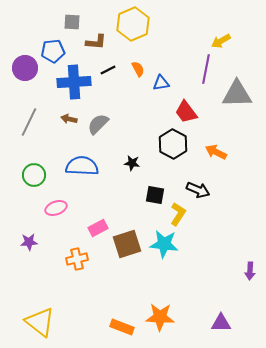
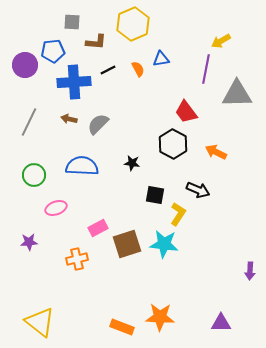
purple circle: moved 3 px up
blue triangle: moved 24 px up
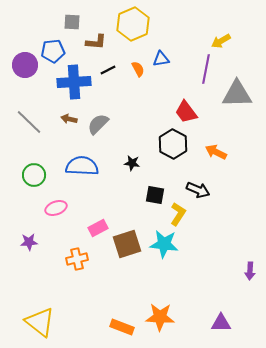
gray line: rotated 72 degrees counterclockwise
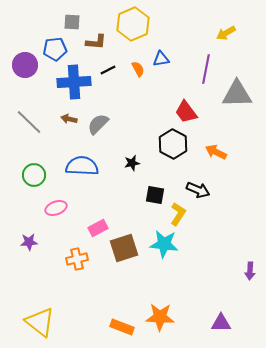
yellow arrow: moved 5 px right, 8 px up
blue pentagon: moved 2 px right, 2 px up
black star: rotated 21 degrees counterclockwise
brown square: moved 3 px left, 4 px down
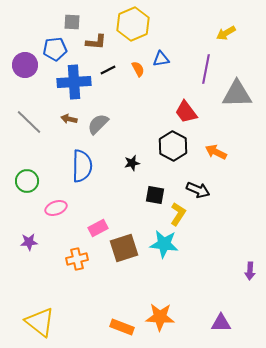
black hexagon: moved 2 px down
blue semicircle: rotated 88 degrees clockwise
green circle: moved 7 px left, 6 px down
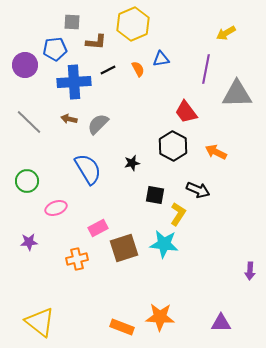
blue semicircle: moved 6 px right, 3 px down; rotated 32 degrees counterclockwise
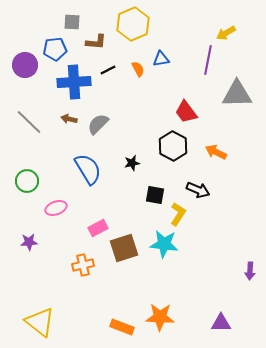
purple line: moved 2 px right, 9 px up
orange cross: moved 6 px right, 6 px down
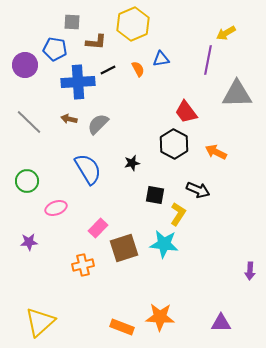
blue pentagon: rotated 15 degrees clockwise
blue cross: moved 4 px right
black hexagon: moved 1 px right, 2 px up
pink rectangle: rotated 18 degrees counterclockwise
yellow triangle: rotated 40 degrees clockwise
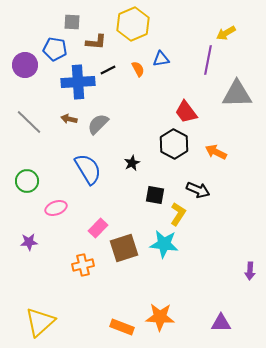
black star: rotated 14 degrees counterclockwise
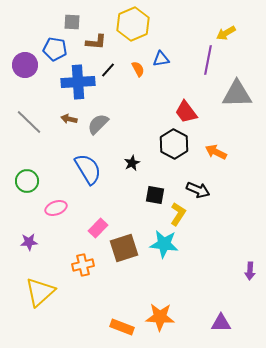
black line: rotated 21 degrees counterclockwise
yellow triangle: moved 30 px up
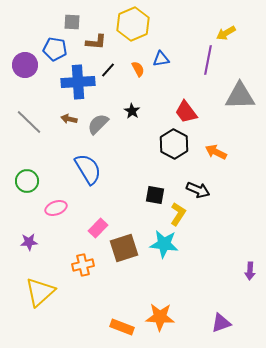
gray triangle: moved 3 px right, 2 px down
black star: moved 52 px up; rotated 14 degrees counterclockwise
purple triangle: rotated 20 degrees counterclockwise
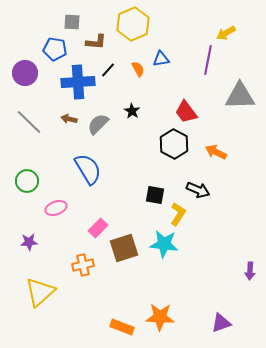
purple circle: moved 8 px down
